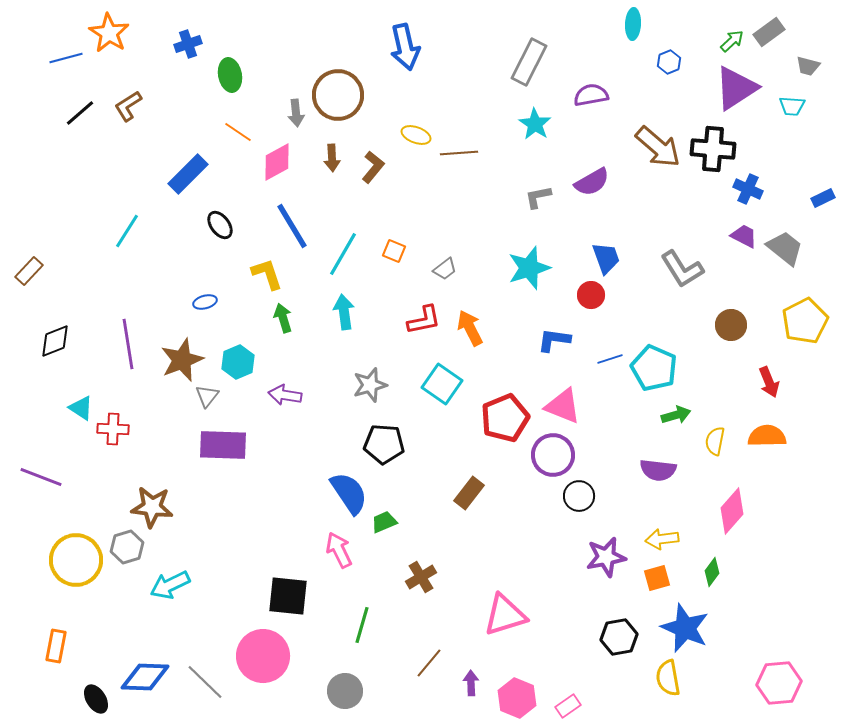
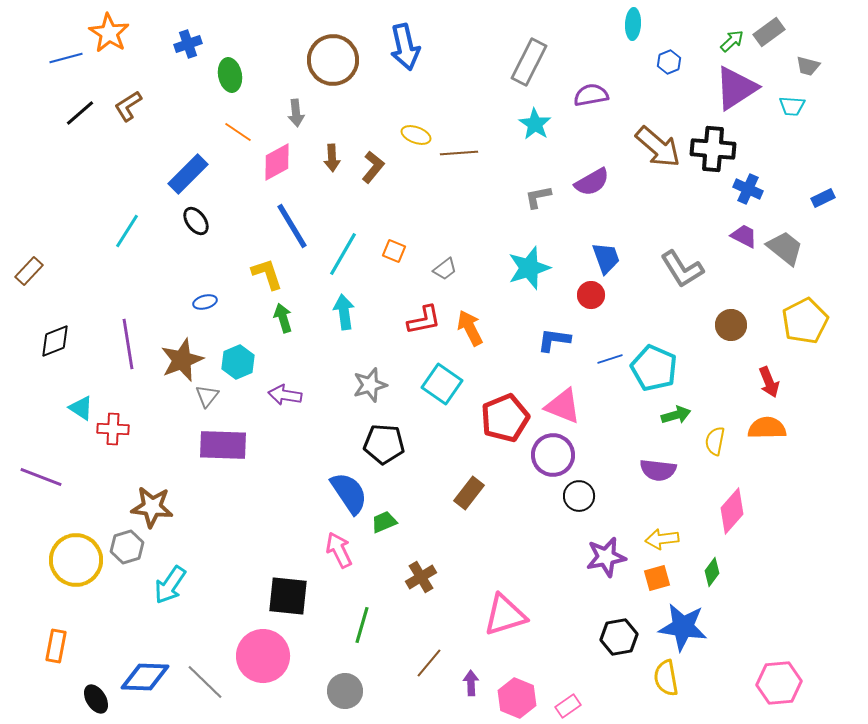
brown circle at (338, 95): moved 5 px left, 35 px up
black ellipse at (220, 225): moved 24 px left, 4 px up
orange semicircle at (767, 436): moved 8 px up
cyan arrow at (170, 585): rotated 30 degrees counterclockwise
blue star at (685, 628): moved 2 px left, 1 px up; rotated 15 degrees counterclockwise
yellow semicircle at (668, 678): moved 2 px left
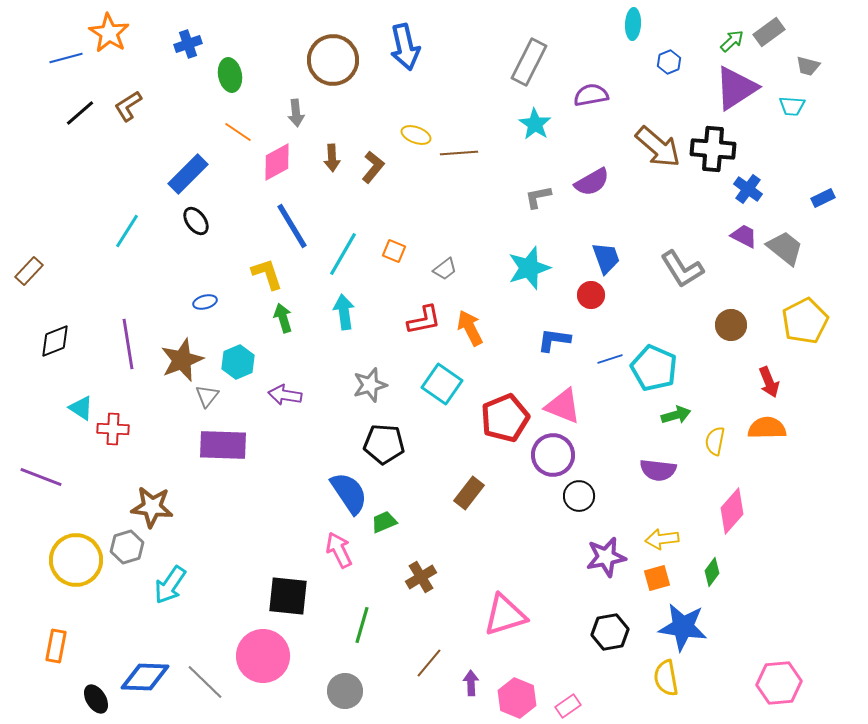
blue cross at (748, 189): rotated 12 degrees clockwise
black hexagon at (619, 637): moved 9 px left, 5 px up
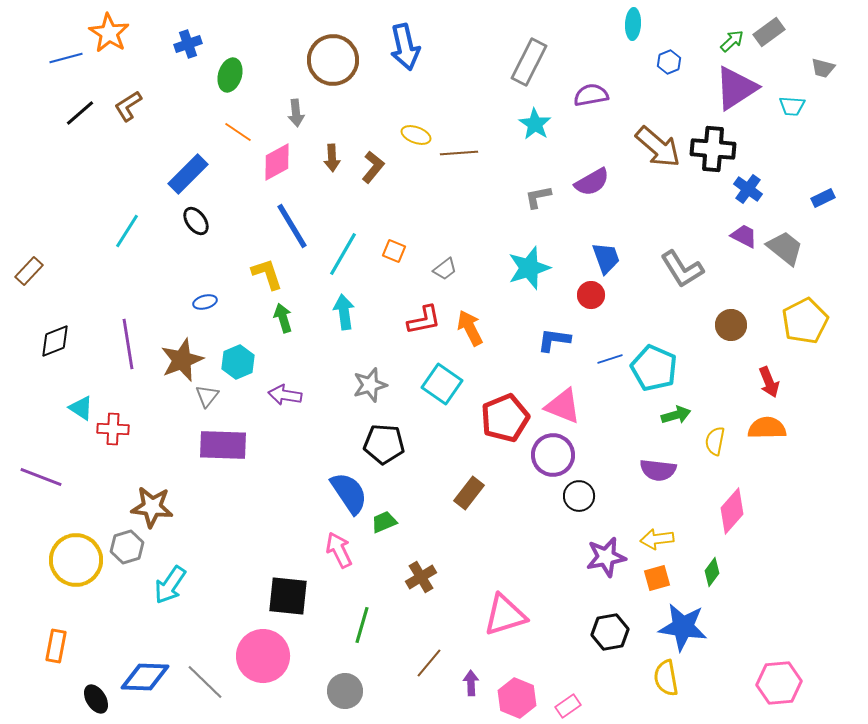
gray trapezoid at (808, 66): moved 15 px right, 2 px down
green ellipse at (230, 75): rotated 28 degrees clockwise
yellow arrow at (662, 539): moved 5 px left
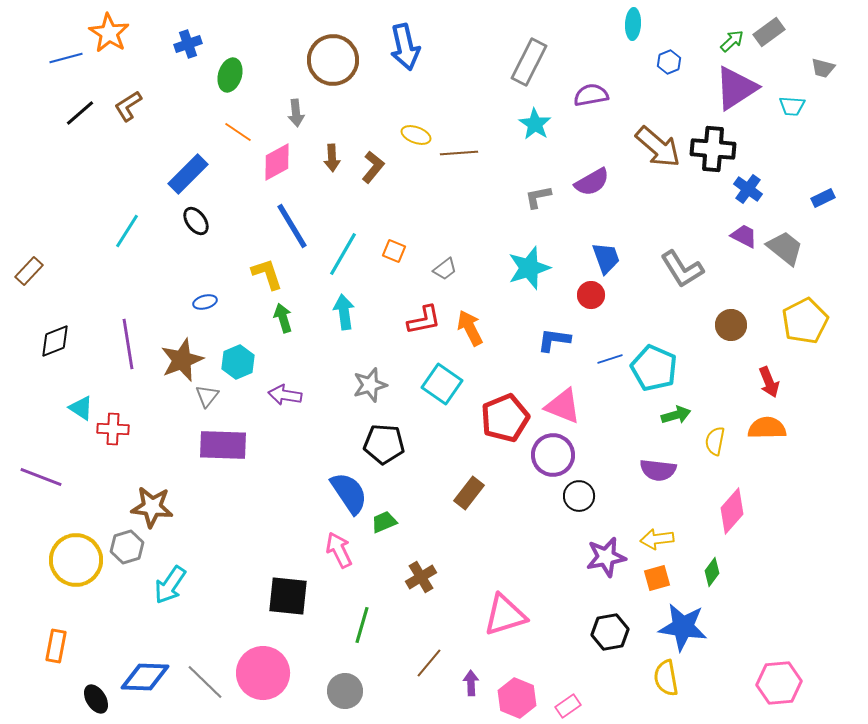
pink circle at (263, 656): moved 17 px down
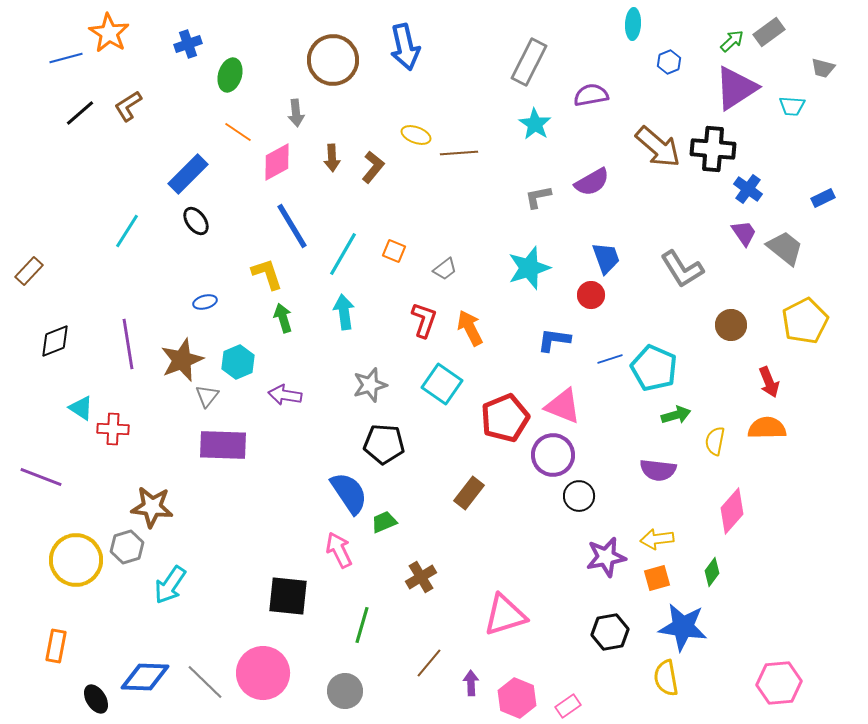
purple trapezoid at (744, 236): moved 3 px up; rotated 28 degrees clockwise
red L-shape at (424, 320): rotated 60 degrees counterclockwise
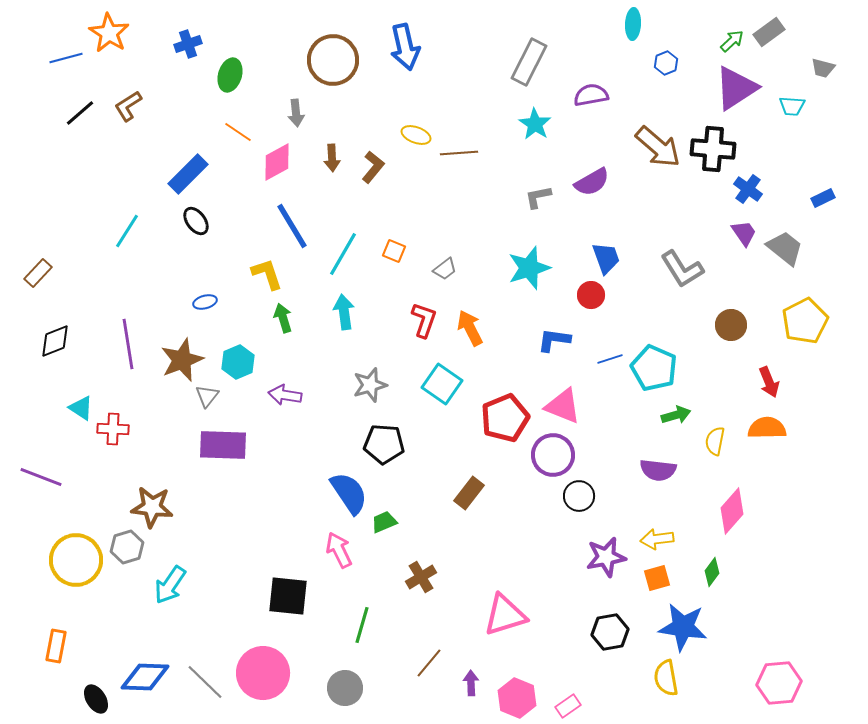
blue hexagon at (669, 62): moved 3 px left, 1 px down
brown rectangle at (29, 271): moved 9 px right, 2 px down
gray circle at (345, 691): moved 3 px up
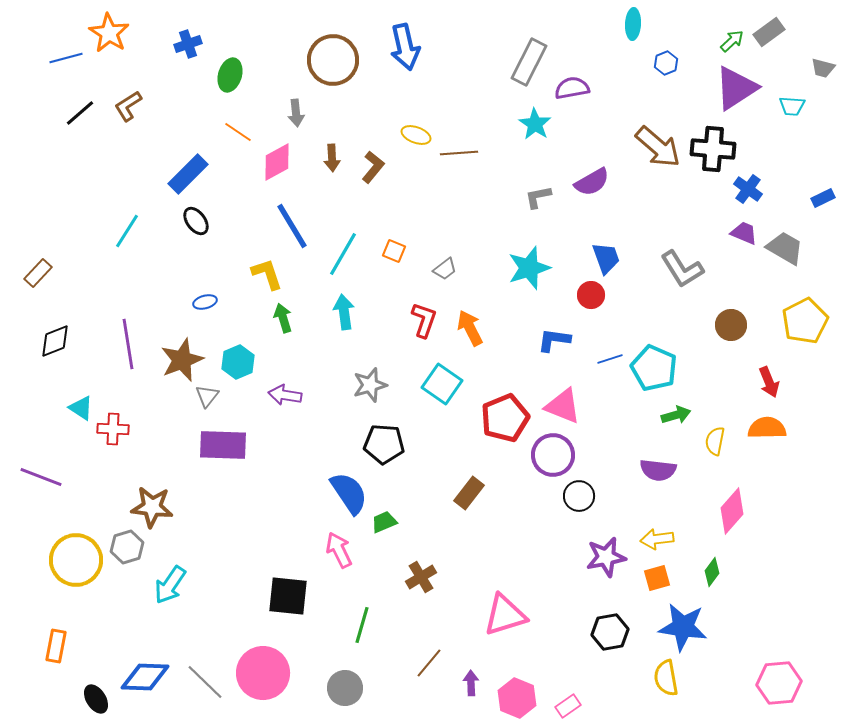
purple semicircle at (591, 95): moved 19 px left, 7 px up
purple trapezoid at (744, 233): rotated 32 degrees counterclockwise
gray trapezoid at (785, 248): rotated 9 degrees counterclockwise
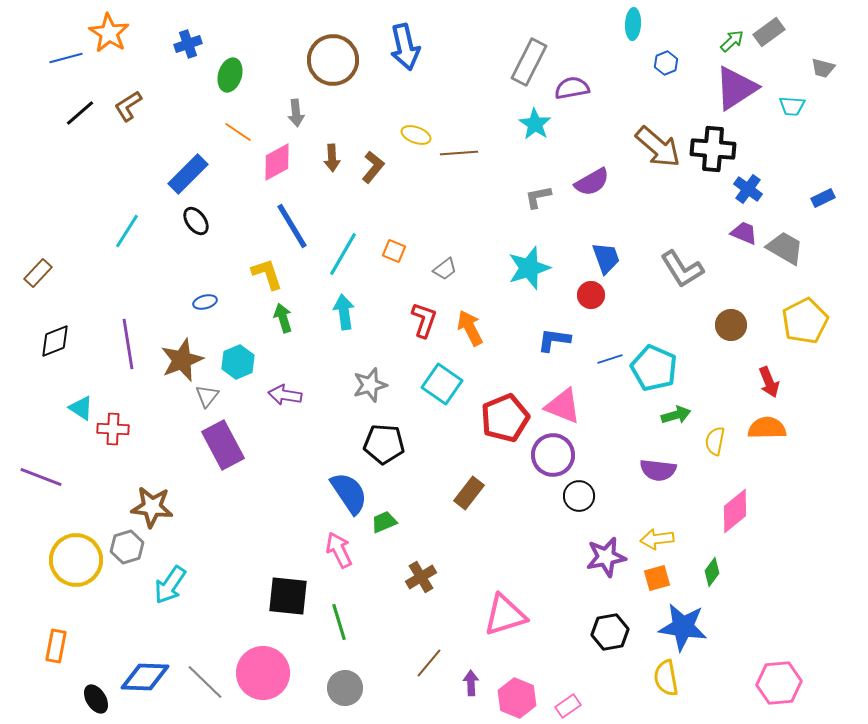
purple rectangle at (223, 445): rotated 60 degrees clockwise
pink diamond at (732, 511): moved 3 px right; rotated 9 degrees clockwise
green line at (362, 625): moved 23 px left, 3 px up; rotated 33 degrees counterclockwise
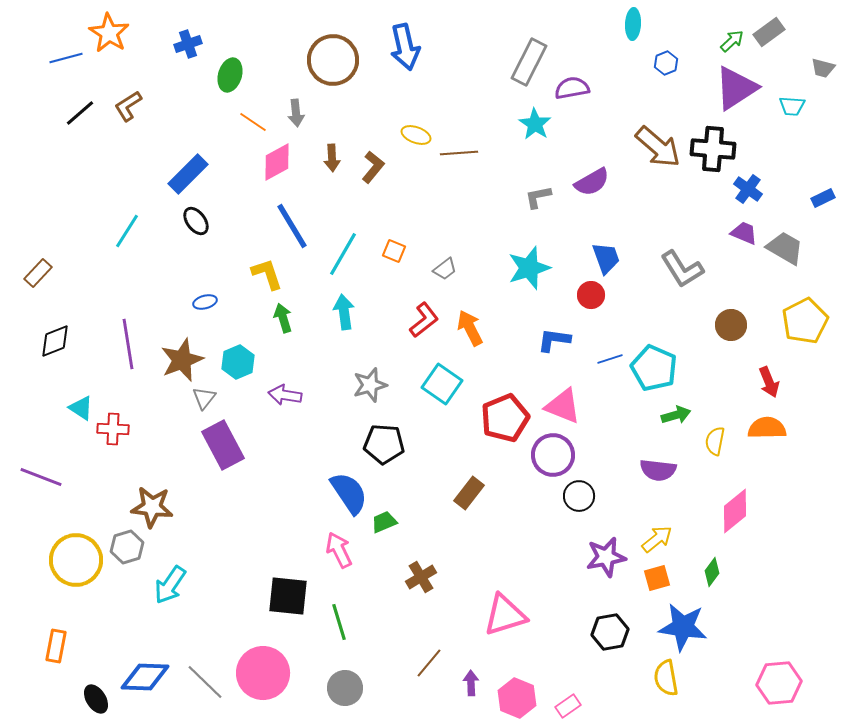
orange line at (238, 132): moved 15 px right, 10 px up
red L-shape at (424, 320): rotated 33 degrees clockwise
gray triangle at (207, 396): moved 3 px left, 2 px down
yellow arrow at (657, 539): rotated 148 degrees clockwise
